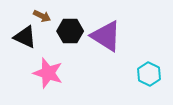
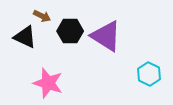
pink star: moved 10 px down
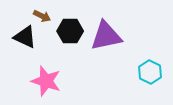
purple triangle: rotated 44 degrees counterclockwise
cyan hexagon: moved 1 px right, 2 px up
pink star: moved 2 px left, 2 px up
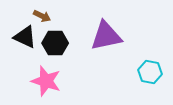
black hexagon: moved 15 px left, 12 px down
cyan hexagon: rotated 15 degrees counterclockwise
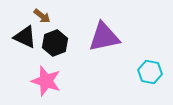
brown arrow: rotated 12 degrees clockwise
purple triangle: moved 2 px left, 1 px down
black hexagon: rotated 20 degrees counterclockwise
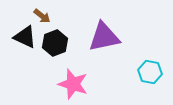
pink star: moved 27 px right, 3 px down
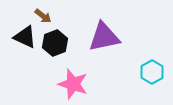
brown arrow: moved 1 px right
cyan hexagon: moved 2 px right; rotated 20 degrees clockwise
